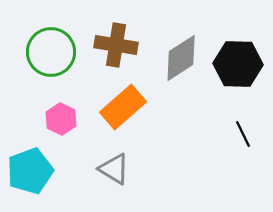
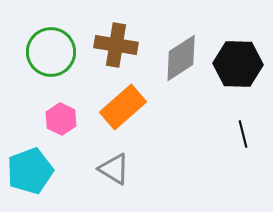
black line: rotated 12 degrees clockwise
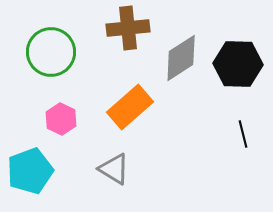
brown cross: moved 12 px right, 17 px up; rotated 15 degrees counterclockwise
orange rectangle: moved 7 px right
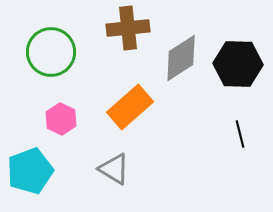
black line: moved 3 px left
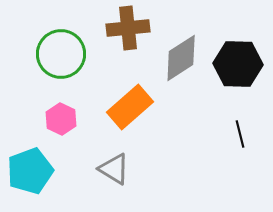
green circle: moved 10 px right, 2 px down
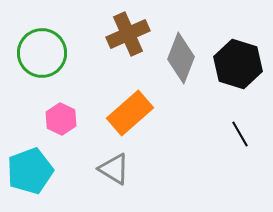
brown cross: moved 6 px down; rotated 18 degrees counterclockwise
green circle: moved 19 px left, 1 px up
gray diamond: rotated 36 degrees counterclockwise
black hexagon: rotated 15 degrees clockwise
orange rectangle: moved 6 px down
black line: rotated 16 degrees counterclockwise
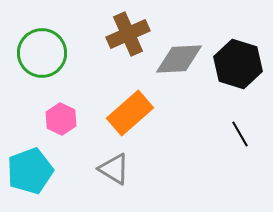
gray diamond: moved 2 px left, 1 px down; rotated 66 degrees clockwise
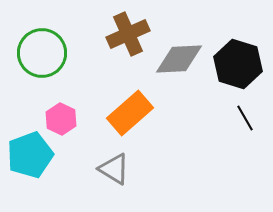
black line: moved 5 px right, 16 px up
cyan pentagon: moved 16 px up
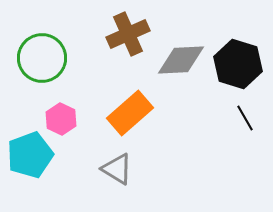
green circle: moved 5 px down
gray diamond: moved 2 px right, 1 px down
gray triangle: moved 3 px right
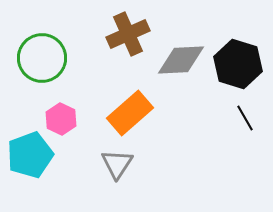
gray triangle: moved 5 px up; rotated 32 degrees clockwise
